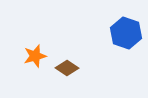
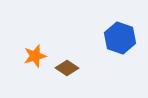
blue hexagon: moved 6 px left, 5 px down
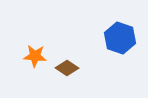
orange star: rotated 20 degrees clockwise
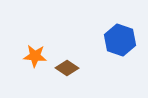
blue hexagon: moved 2 px down
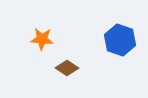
orange star: moved 7 px right, 17 px up
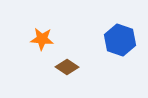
brown diamond: moved 1 px up
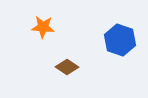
orange star: moved 1 px right, 12 px up
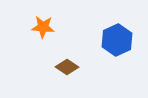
blue hexagon: moved 3 px left; rotated 16 degrees clockwise
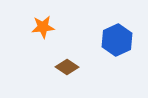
orange star: rotated 10 degrees counterclockwise
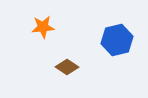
blue hexagon: rotated 12 degrees clockwise
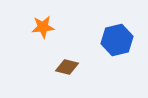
brown diamond: rotated 20 degrees counterclockwise
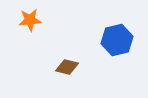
orange star: moved 13 px left, 7 px up
